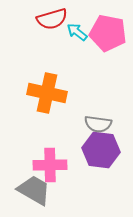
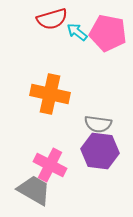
orange cross: moved 3 px right, 1 px down
purple hexagon: moved 1 px left, 1 px down
pink cross: rotated 28 degrees clockwise
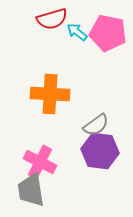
orange cross: rotated 9 degrees counterclockwise
gray semicircle: moved 2 px left, 1 px down; rotated 44 degrees counterclockwise
pink cross: moved 10 px left, 3 px up
gray trapezoid: moved 3 px left; rotated 129 degrees counterclockwise
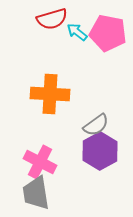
purple hexagon: rotated 24 degrees clockwise
gray trapezoid: moved 5 px right, 3 px down
